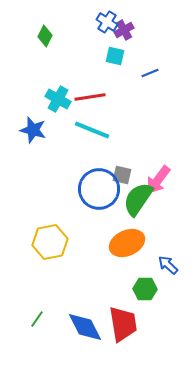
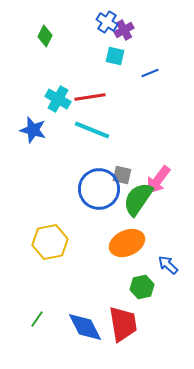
green hexagon: moved 3 px left, 2 px up; rotated 15 degrees counterclockwise
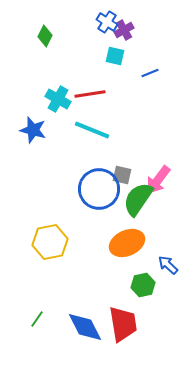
red line: moved 3 px up
green hexagon: moved 1 px right, 2 px up
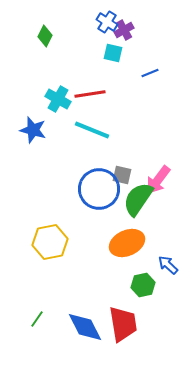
cyan square: moved 2 px left, 3 px up
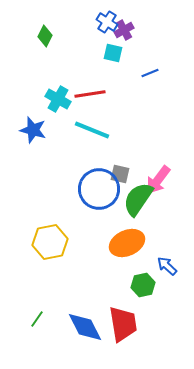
gray square: moved 2 px left, 1 px up
blue arrow: moved 1 px left, 1 px down
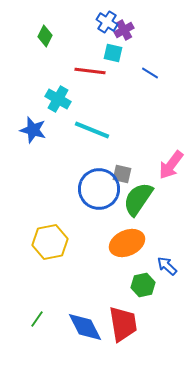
blue line: rotated 54 degrees clockwise
red line: moved 23 px up; rotated 16 degrees clockwise
gray square: moved 2 px right
pink arrow: moved 13 px right, 15 px up
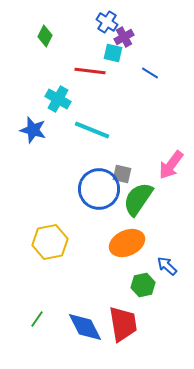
purple cross: moved 7 px down
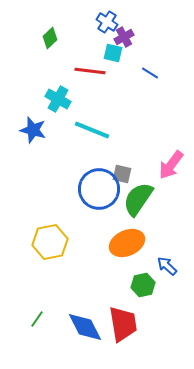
green diamond: moved 5 px right, 2 px down; rotated 20 degrees clockwise
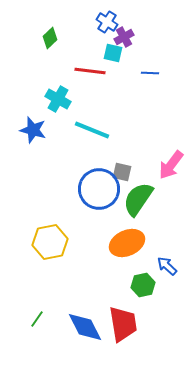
blue line: rotated 30 degrees counterclockwise
gray square: moved 2 px up
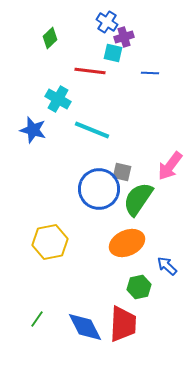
purple cross: rotated 12 degrees clockwise
pink arrow: moved 1 px left, 1 px down
green hexagon: moved 4 px left, 2 px down
red trapezoid: rotated 12 degrees clockwise
